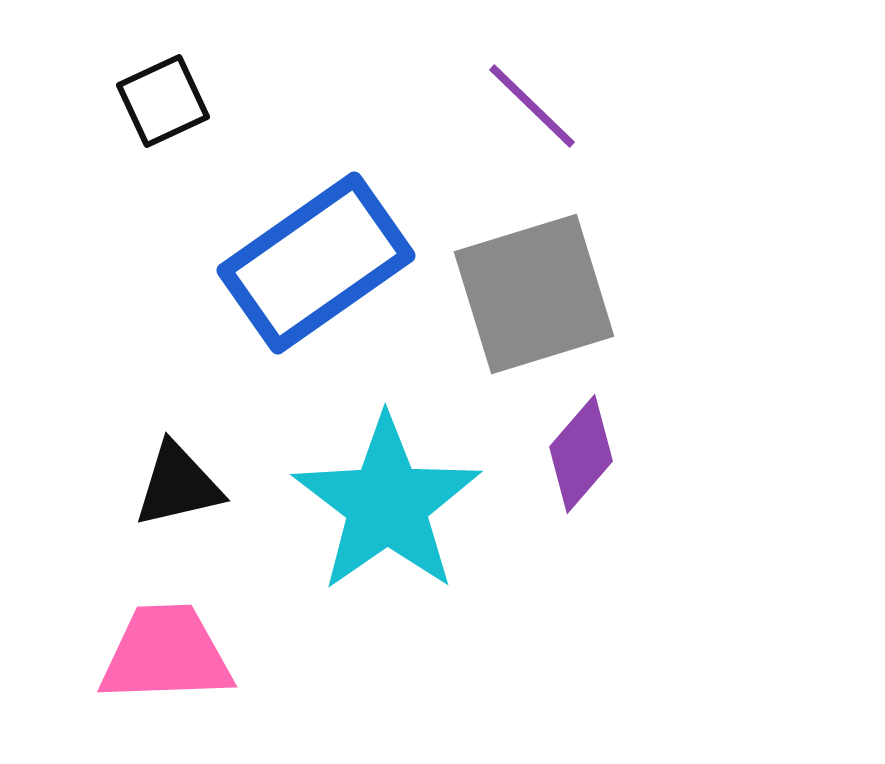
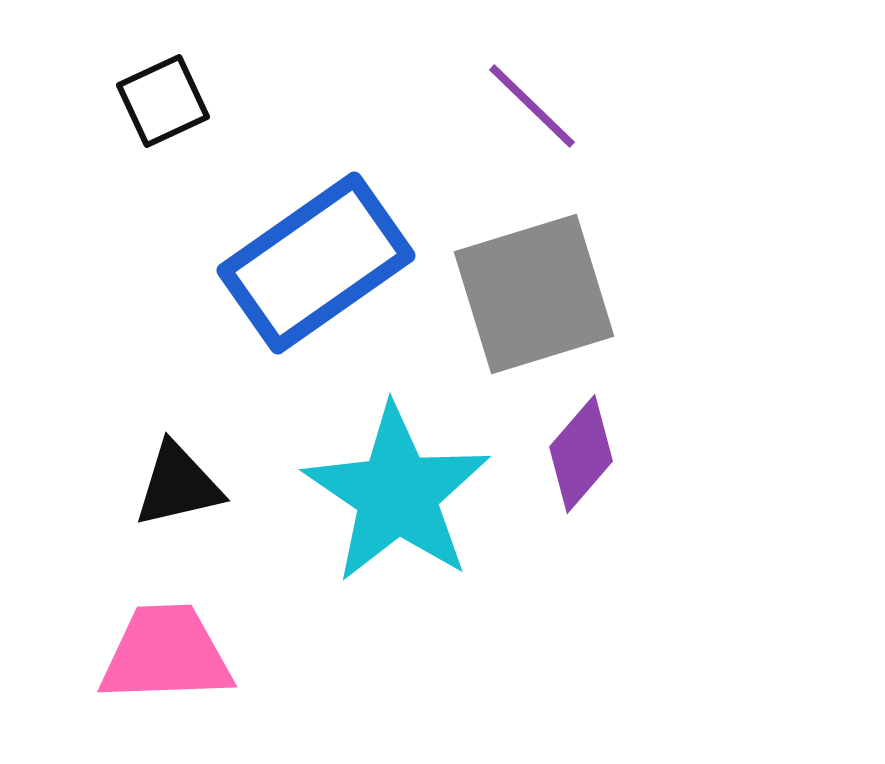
cyan star: moved 10 px right, 10 px up; rotated 3 degrees counterclockwise
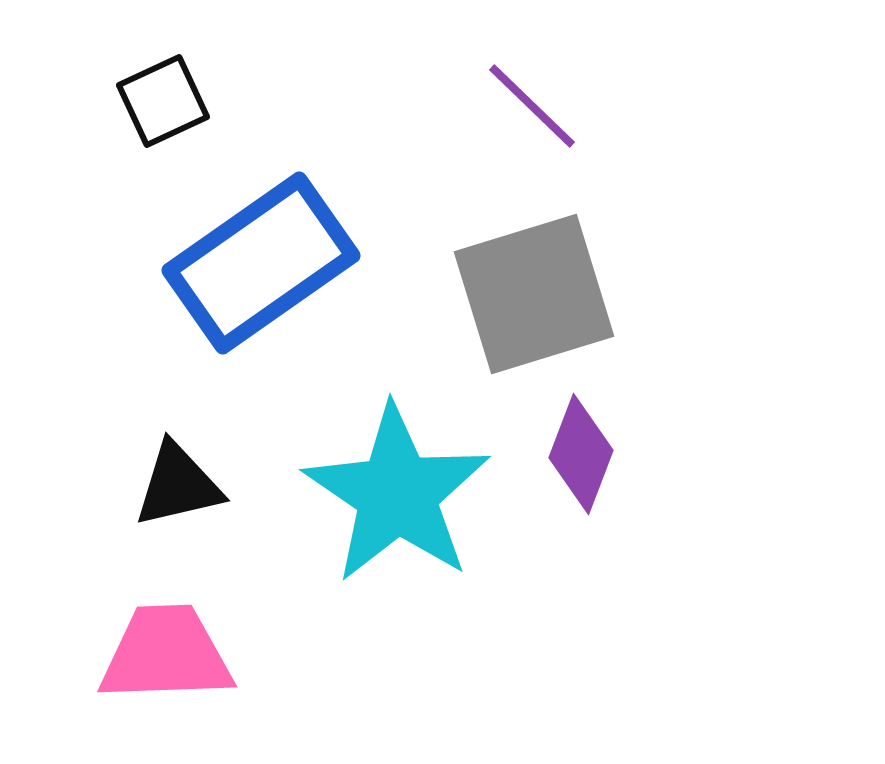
blue rectangle: moved 55 px left
purple diamond: rotated 20 degrees counterclockwise
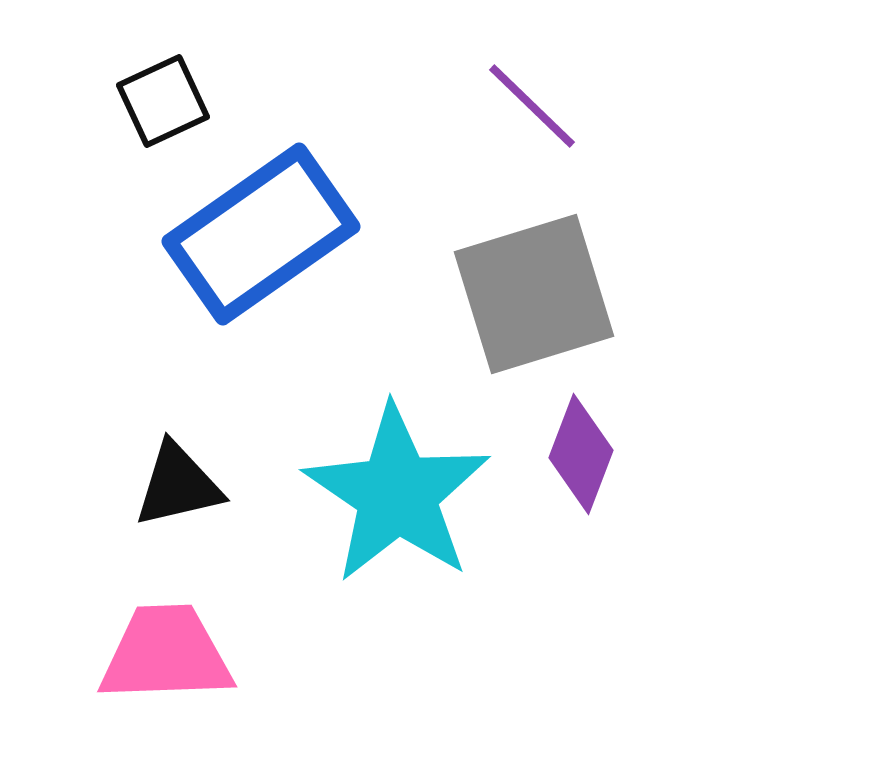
blue rectangle: moved 29 px up
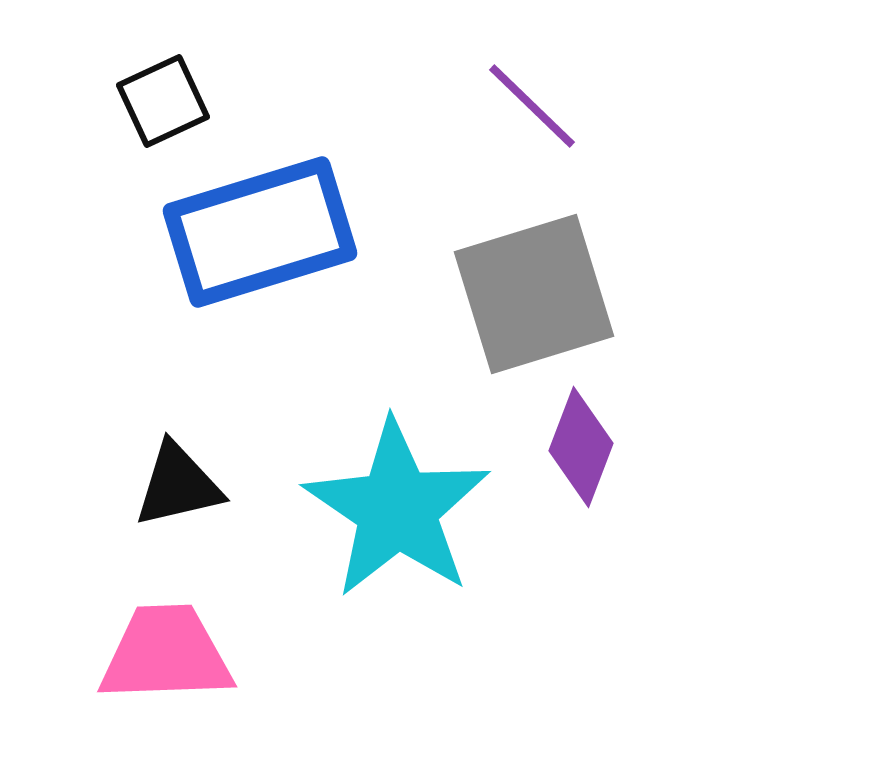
blue rectangle: moved 1 px left, 2 px up; rotated 18 degrees clockwise
purple diamond: moved 7 px up
cyan star: moved 15 px down
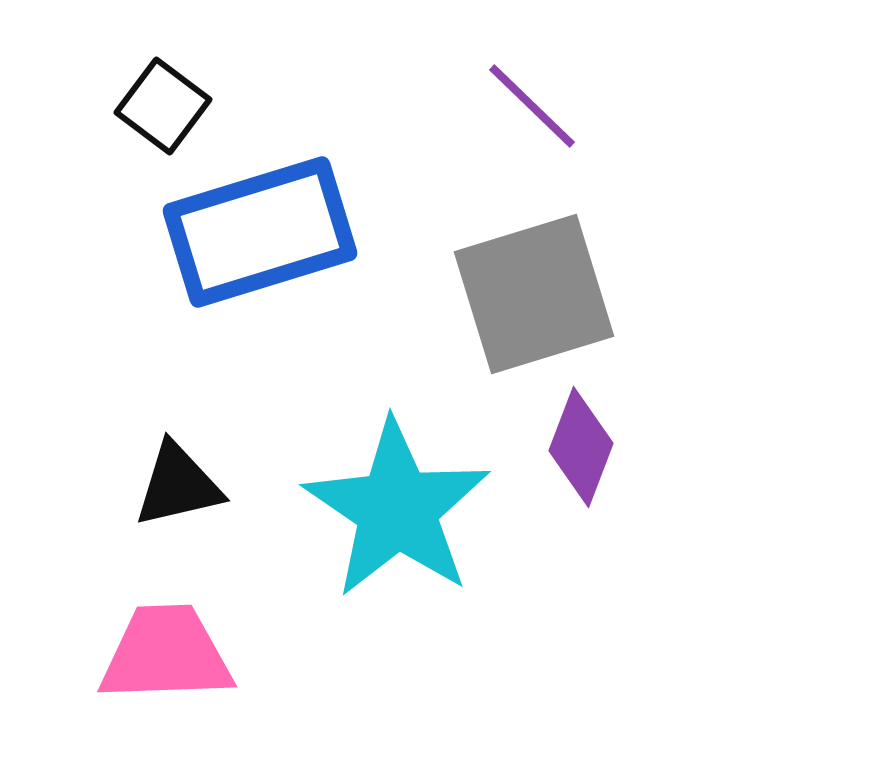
black square: moved 5 px down; rotated 28 degrees counterclockwise
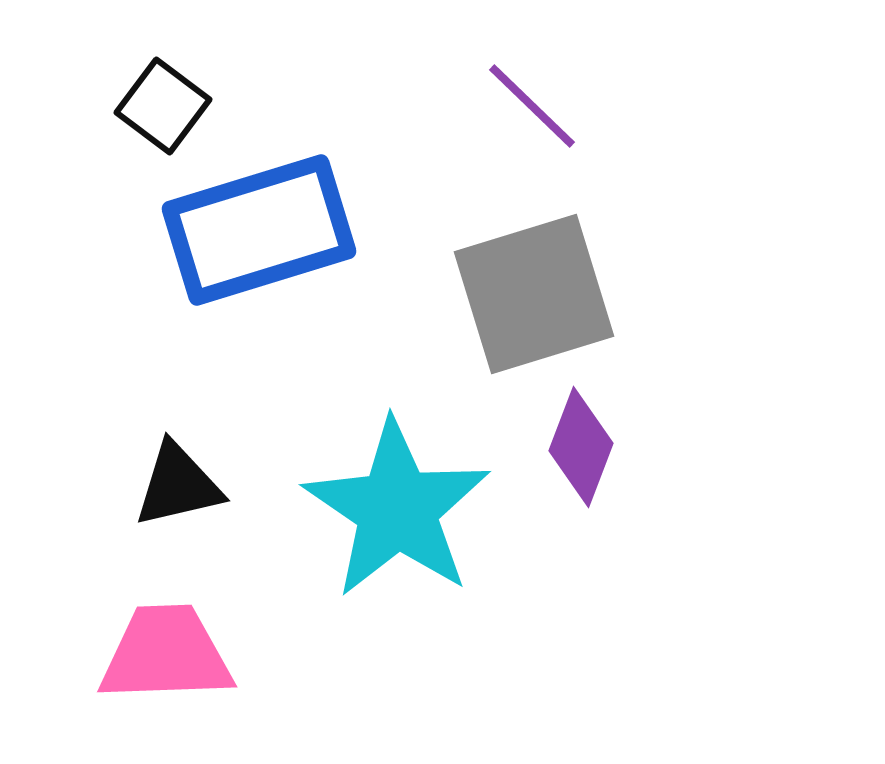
blue rectangle: moved 1 px left, 2 px up
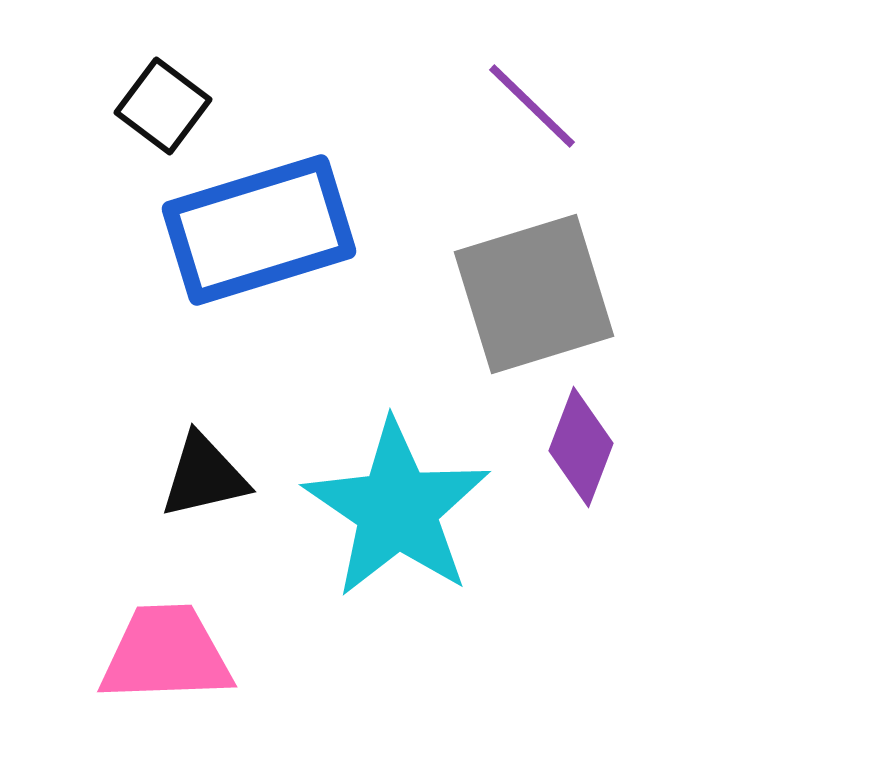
black triangle: moved 26 px right, 9 px up
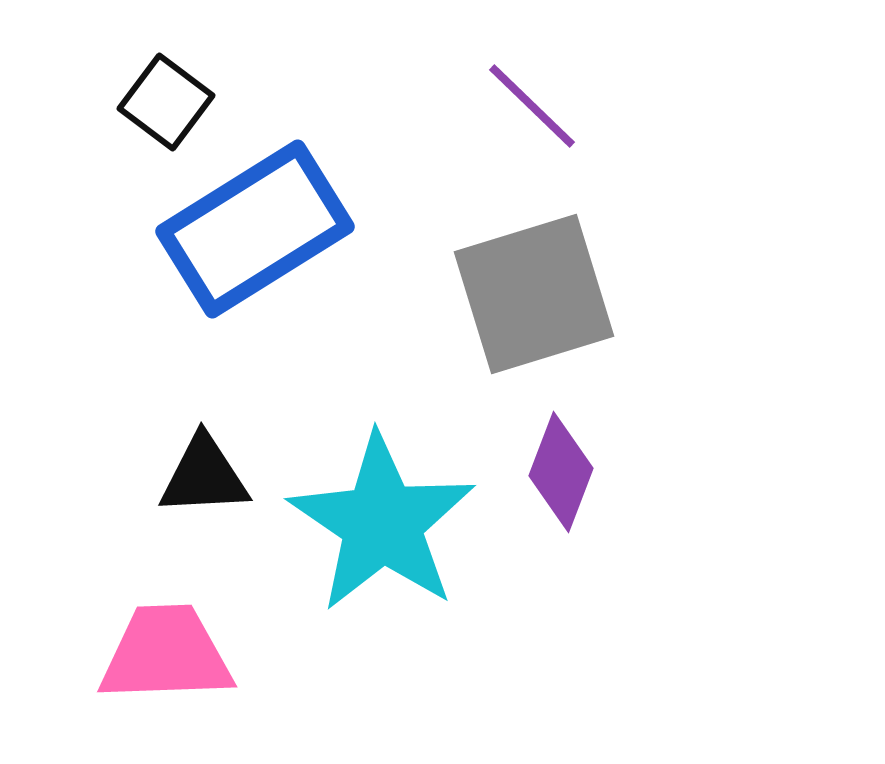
black square: moved 3 px right, 4 px up
blue rectangle: moved 4 px left, 1 px up; rotated 15 degrees counterclockwise
purple diamond: moved 20 px left, 25 px down
black triangle: rotated 10 degrees clockwise
cyan star: moved 15 px left, 14 px down
